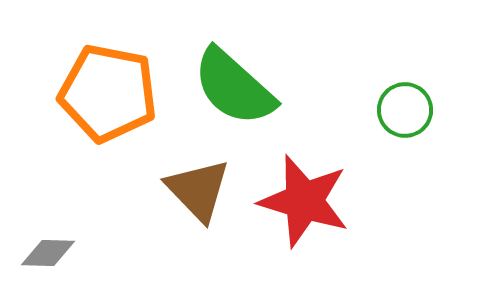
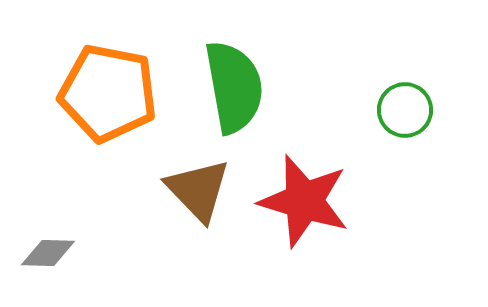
green semicircle: rotated 142 degrees counterclockwise
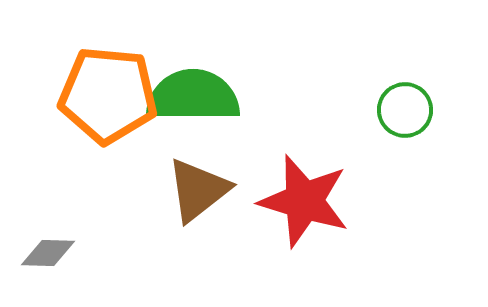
green semicircle: moved 41 px left, 9 px down; rotated 80 degrees counterclockwise
orange pentagon: moved 2 px down; rotated 6 degrees counterclockwise
brown triangle: rotated 36 degrees clockwise
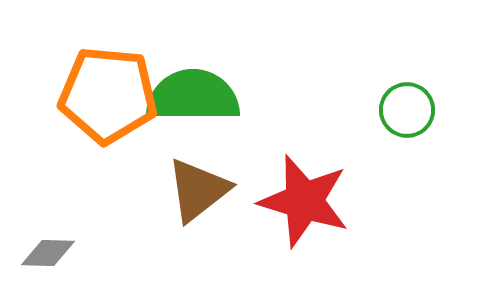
green circle: moved 2 px right
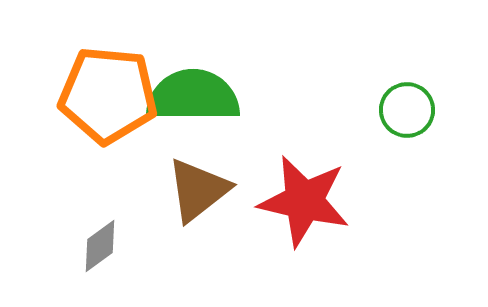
red star: rotated 4 degrees counterclockwise
gray diamond: moved 52 px right, 7 px up; rotated 38 degrees counterclockwise
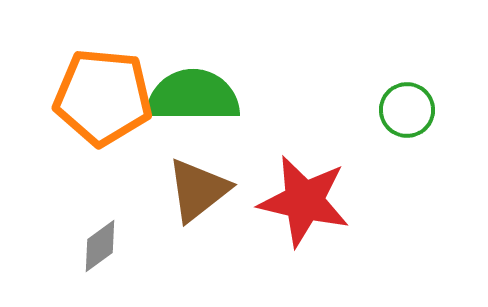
orange pentagon: moved 5 px left, 2 px down
